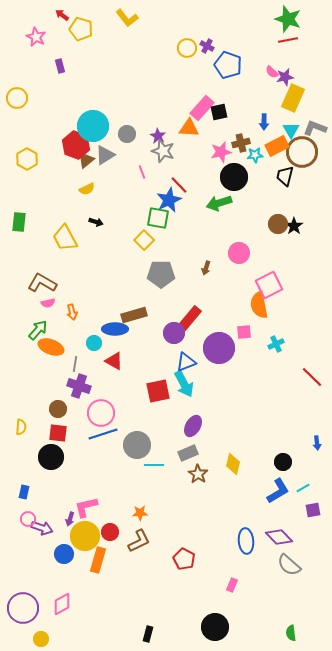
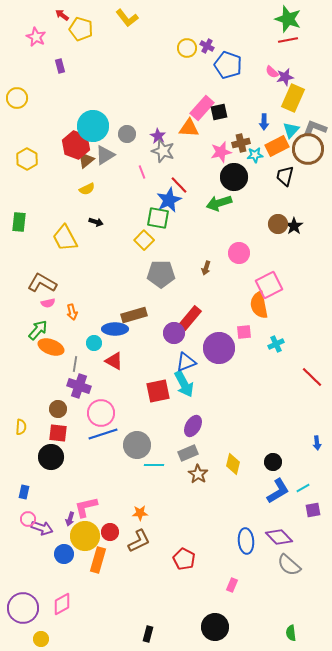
cyan triangle at (291, 130): rotated 12 degrees clockwise
brown circle at (302, 152): moved 6 px right, 3 px up
black circle at (283, 462): moved 10 px left
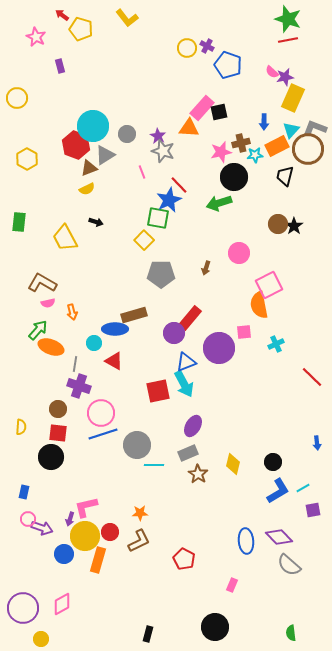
brown triangle at (86, 160): moved 3 px right, 8 px down; rotated 18 degrees clockwise
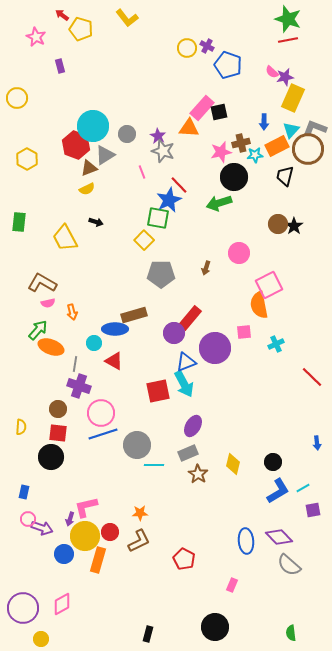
purple circle at (219, 348): moved 4 px left
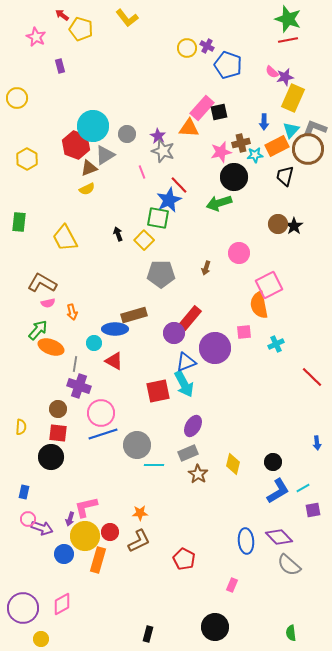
black arrow at (96, 222): moved 22 px right, 12 px down; rotated 128 degrees counterclockwise
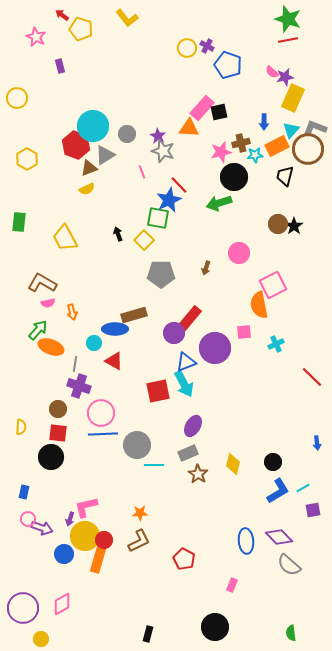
pink square at (269, 285): moved 4 px right
blue line at (103, 434): rotated 16 degrees clockwise
red circle at (110, 532): moved 6 px left, 8 px down
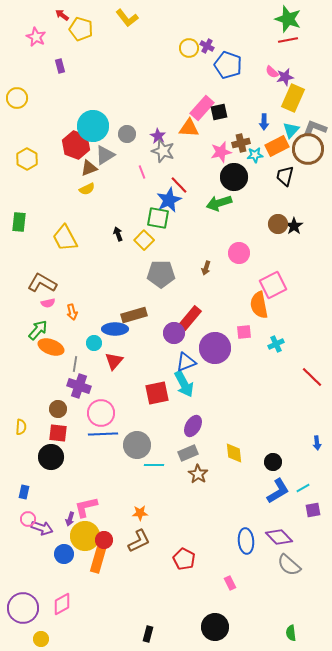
yellow circle at (187, 48): moved 2 px right
red triangle at (114, 361): rotated 42 degrees clockwise
red square at (158, 391): moved 1 px left, 2 px down
yellow diamond at (233, 464): moved 1 px right, 11 px up; rotated 20 degrees counterclockwise
pink rectangle at (232, 585): moved 2 px left, 2 px up; rotated 48 degrees counterclockwise
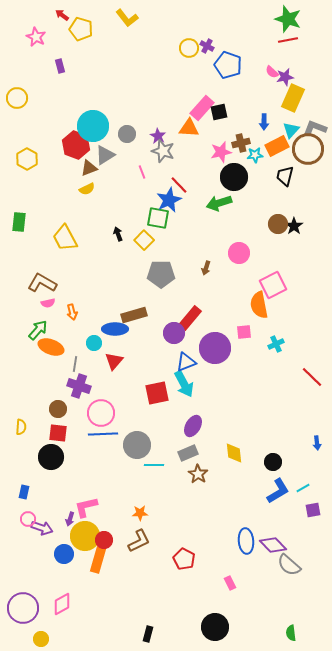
purple diamond at (279, 537): moved 6 px left, 8 px down
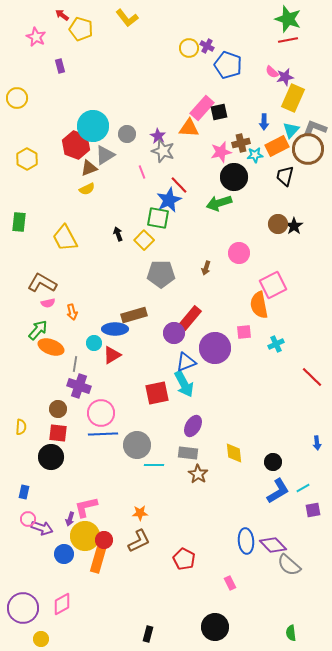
red triangle at (114, 361): moved 2 px left, 6 px up; rotated 18 degrees clockwise
gray rectangle at (188, 453): rotated 30 degrees clockwise
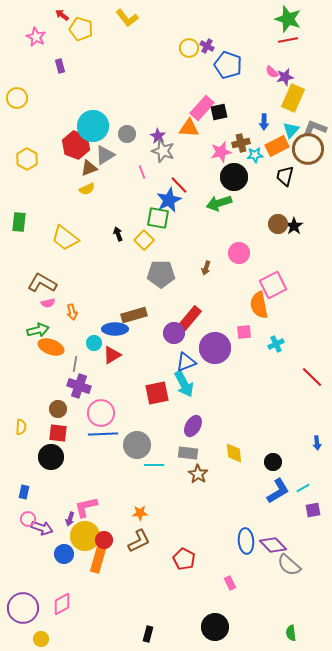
yellow trapezoid at (65, 238): rotated 24 degrees counterclockwise
green arrow at (38, 330): rotated 35 degrees clockwise
